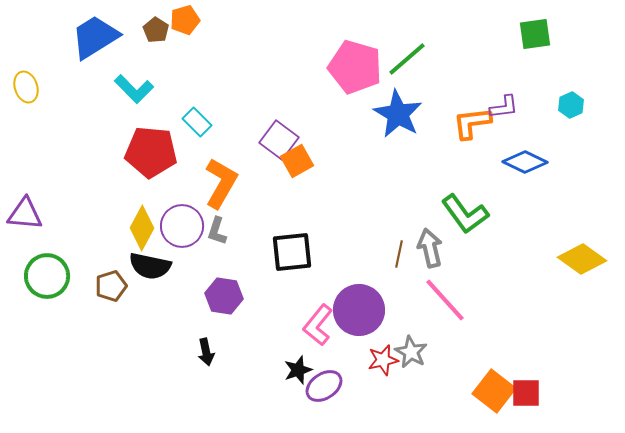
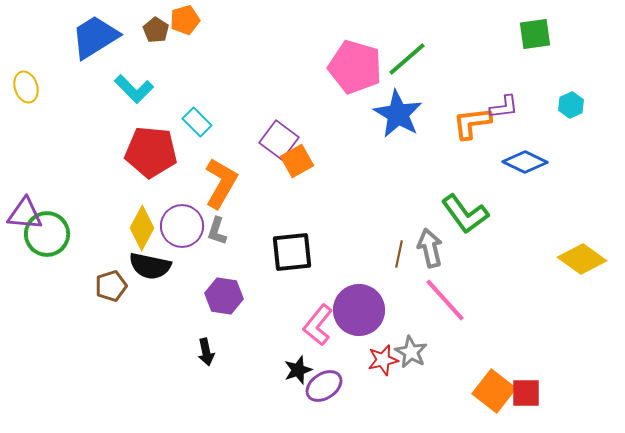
green circle at (47, 276): moved 42 px up
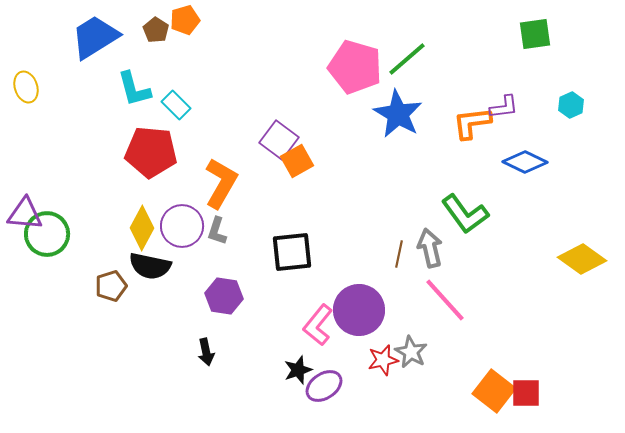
cyan L-shape at (134, 89): rotated 30 degrees clockwise
cyan rectangle at (197, 122): moved 21 px left, 17 px up
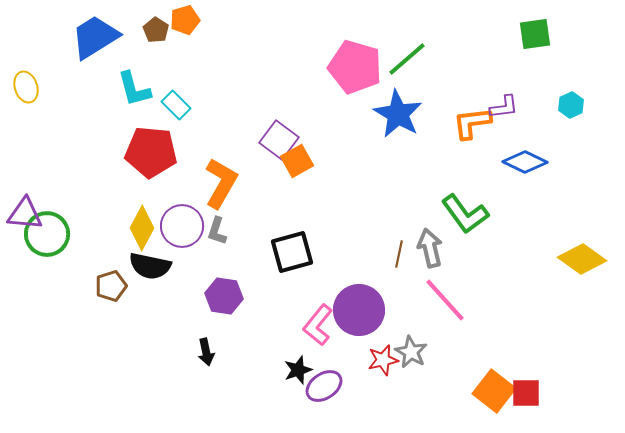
black square at (292, 252): rotated 9 degrees counterclockwise
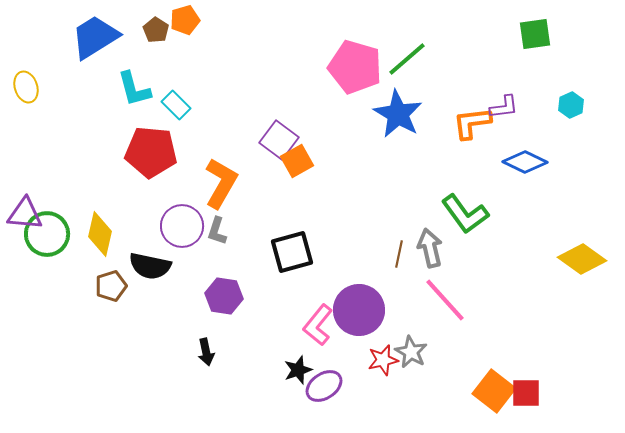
yellow diamond at (142, 228): moved 42 px left, 6 px down; rotated 15 degrees counterclockwise
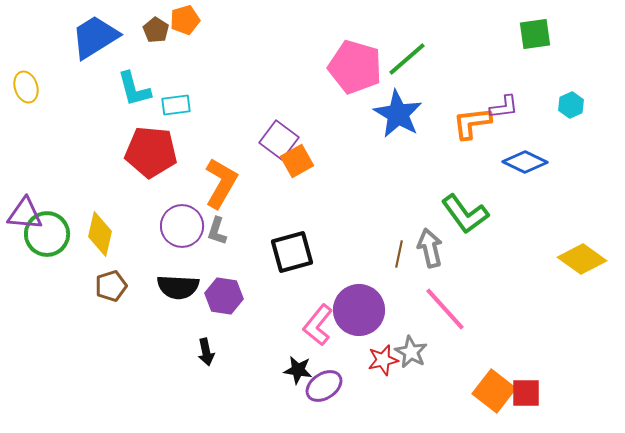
cyan rectangle at (176, 105): rotated 52 degrees counterclockwise
black semicircle at (150, 266): moved 28 px right, 21 px down; rotated 9 degrees counterclockwise
pink line at (445, 300): moved 9 px down
black star at (298, 370): rotated 28 degrees clockwise
